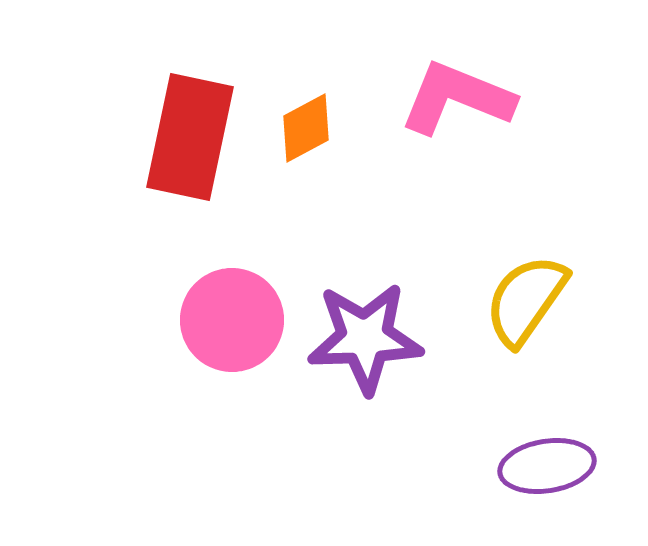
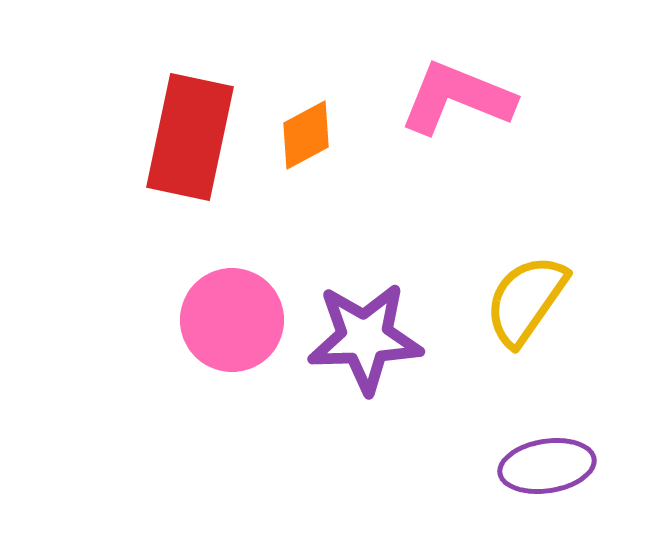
orange diamond: moved 7 px down
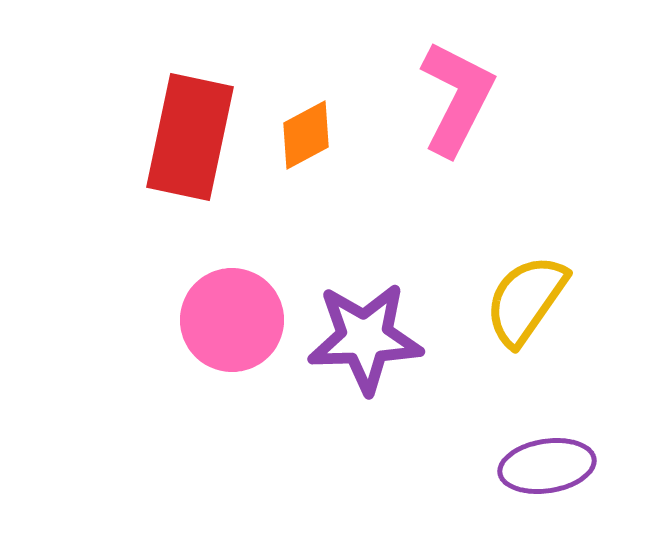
pink L-shape: rotated 95 degrees clockwise
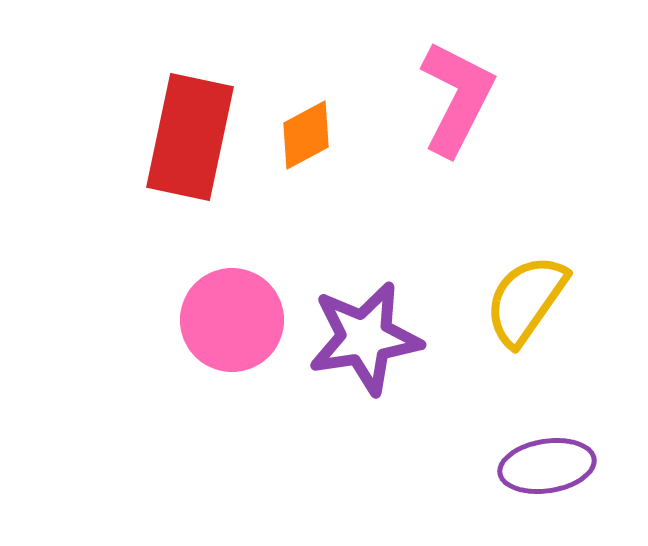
purple star: rotated 7 degrees counterclockwise
